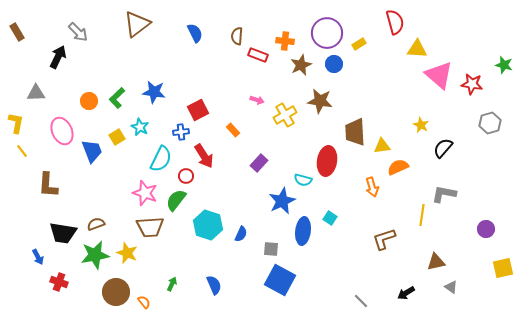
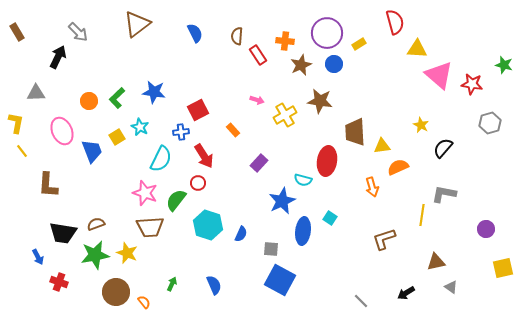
red rectangle at (258, 55): rotated 36 degrees clockwise
red circle at (186, 176): moved 12 px right, 7 px down
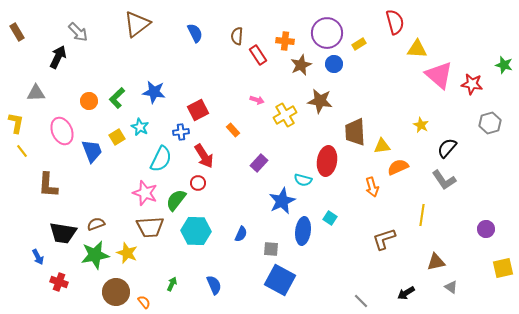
black semicircle at (443, 148): moved 4 px right
gray L-shape at (444, 194): moved 14 px up; rotated 135 degrees counterclockwise
cyan hexagon at (208, 225): moved 12 px left, 6 px down; rotated 16 degrees counterclockwise
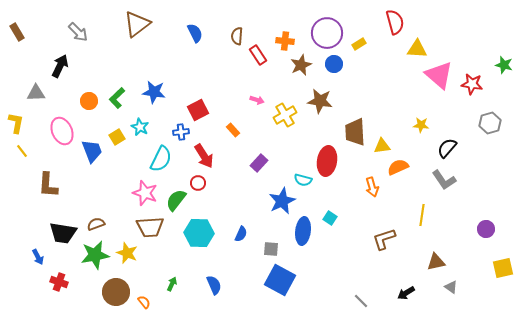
black arrow at (58, 57): moved 2 px right, 9 px down
yellow star at (421, 125): rotated 21 degrees counterclockwise
cyan hexagon at (196, 231): moved 3 px right, 2 px down
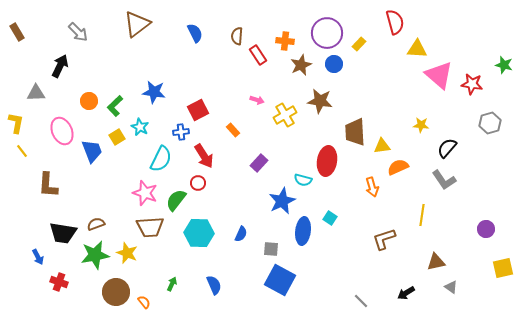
yellow rectangle at (359, 44): rotated 16 degrees counterclockwise
green L-shape at (117, 98): moved 2 px left, 8 px down
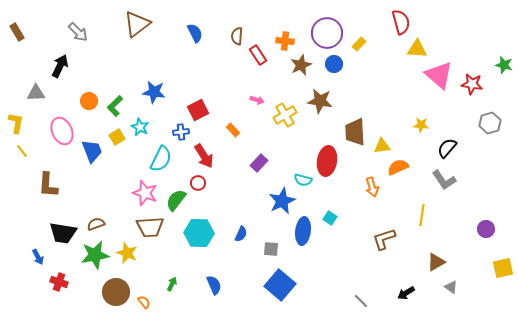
red semicircle at (395, 22): moved 6 px right
brown triangle at (436, 262): rotated 18 degrees counterclockwise
blue square at (280, 280): moved 5 px down; rotated 12 degrees clockwise
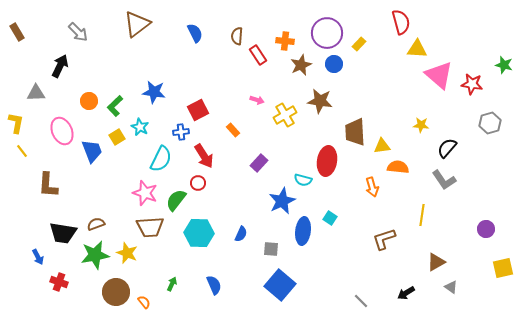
orange semicircle at (398, 167): rotated 30 degrees clockwise
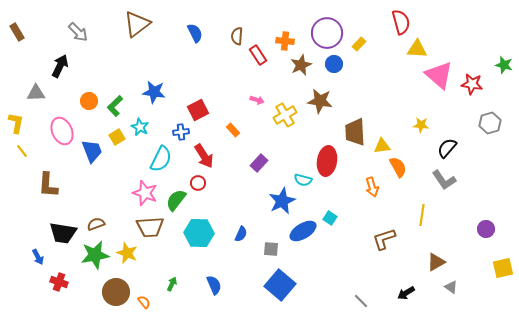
orange semicircle at (398, 167): rotated 55 degrees clockwise
blue ellipse at (303, 231): rotated 52 degrees clockwise
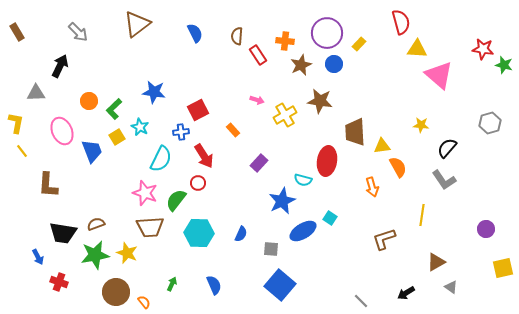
red star at (472, 84): moved 11 px right, 35 px up
green L-shape at (115, 106): moved 1 px left, 3 px down
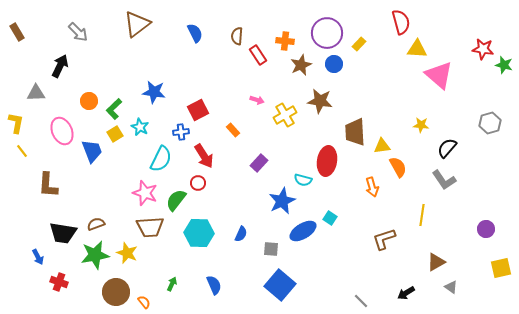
yellow square at (117, 137): moved 2 px left, 3 px up
yellow square at (503, 268): moved 2 px left
